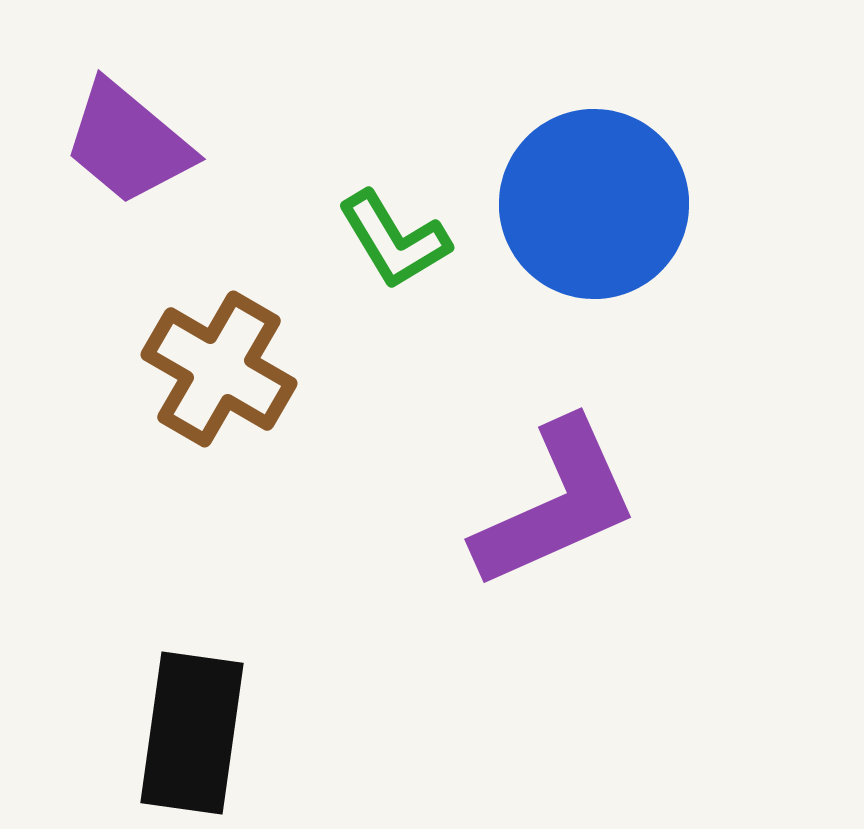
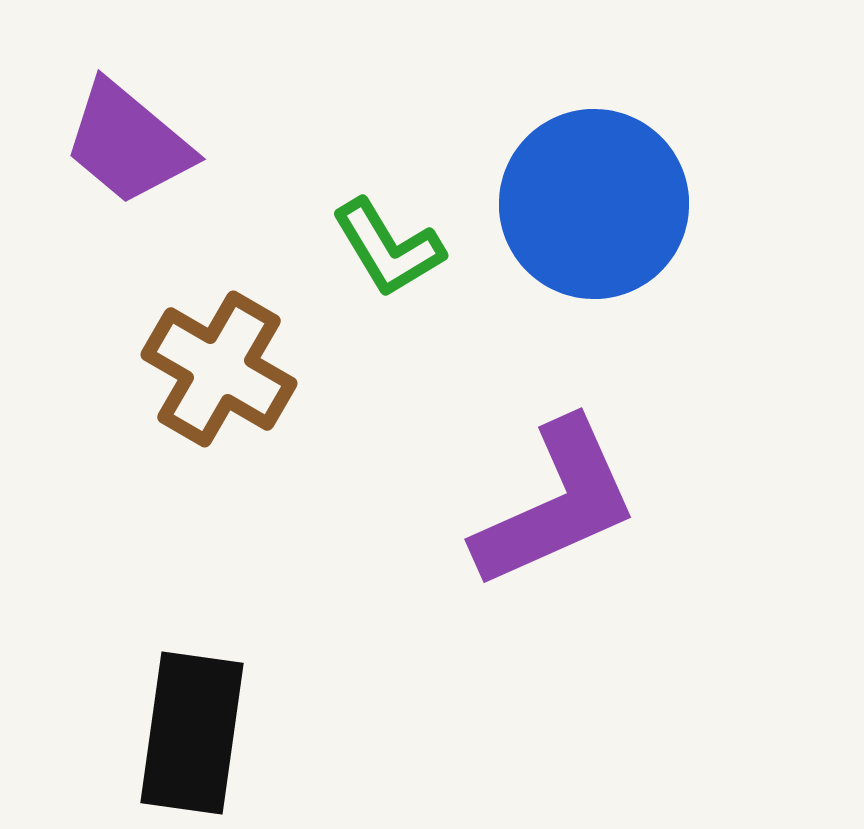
green L-shape: moved 6 px left, 8 px down
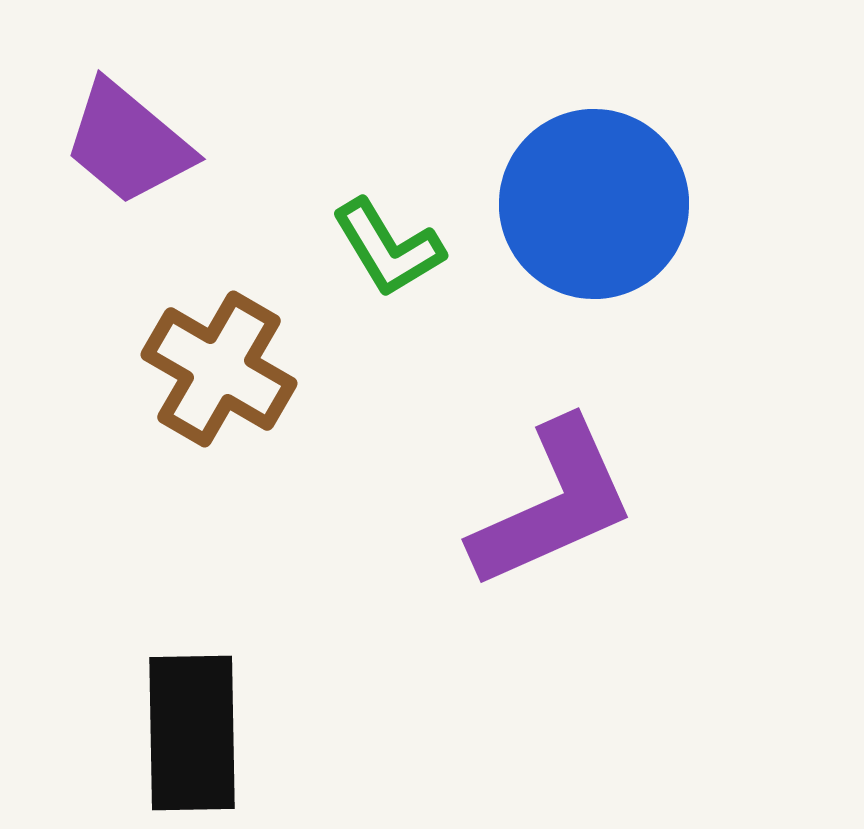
purple L-shape: moved 3 px left
black rectangle: rotated 9 degrees counterclockwise
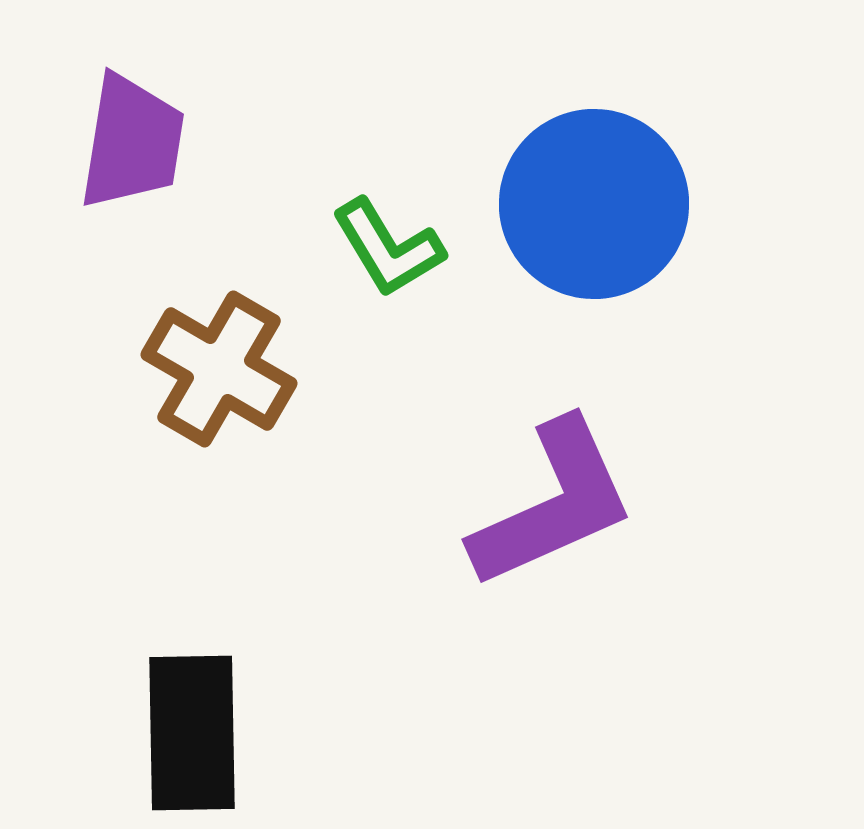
purple trapezoid: moved 4 px right, 1 px up; rotated 121 degrees counterclockwise
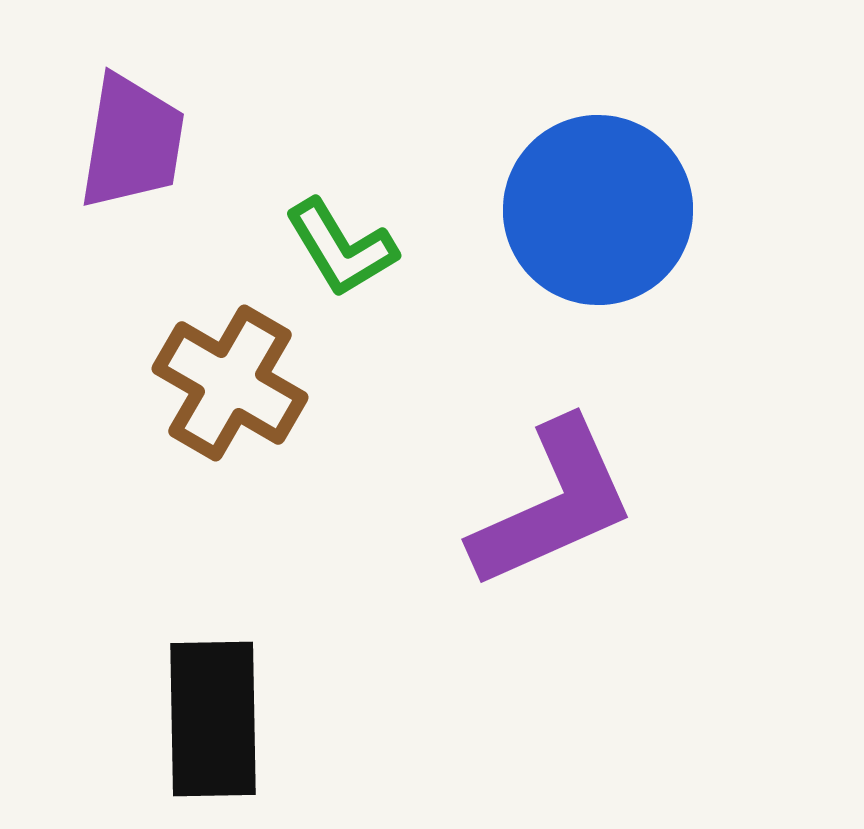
blue circle: moved 4 px right, 6 px down
green L-shape: moved 47 px left
brown cross: moved 11 px right, 14 px down
black rectangle: moved 21 px right, 14 px up
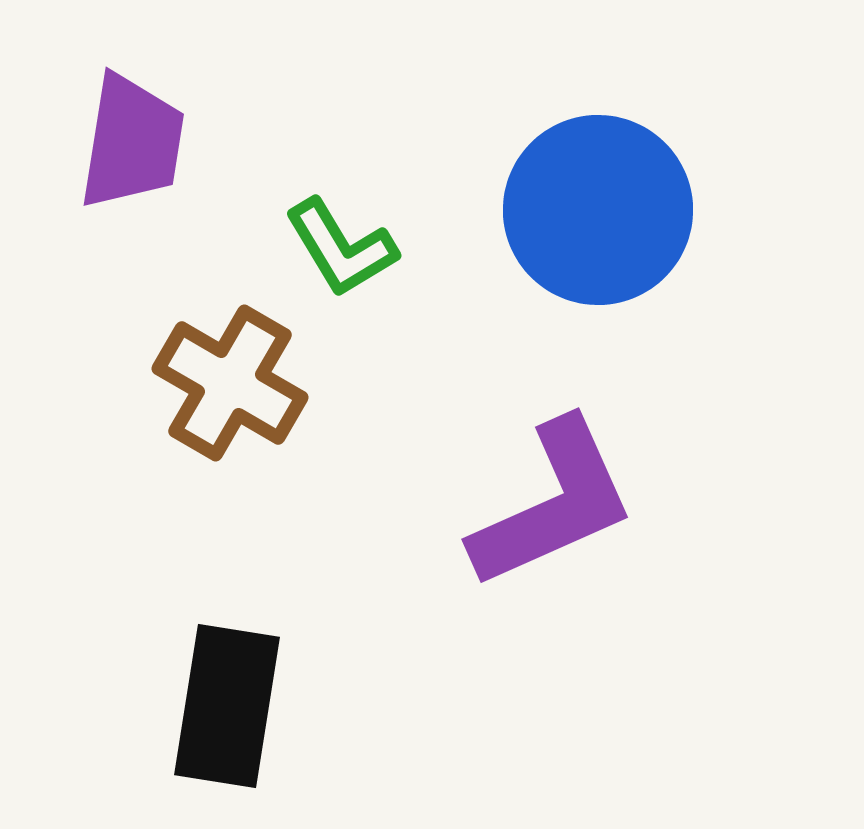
black rectangle: moved 14 px right, 13 px up; rotated 10 degrees clockwise
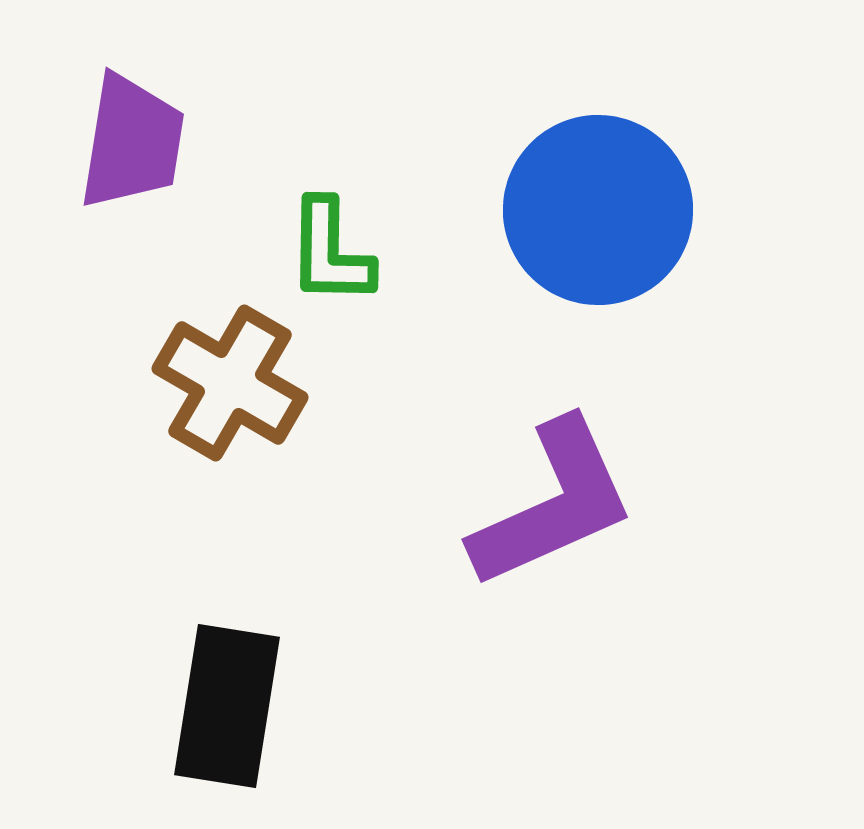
green L-shape: moved 11 px left, 4 px down; rotated 32 degrees clockwise
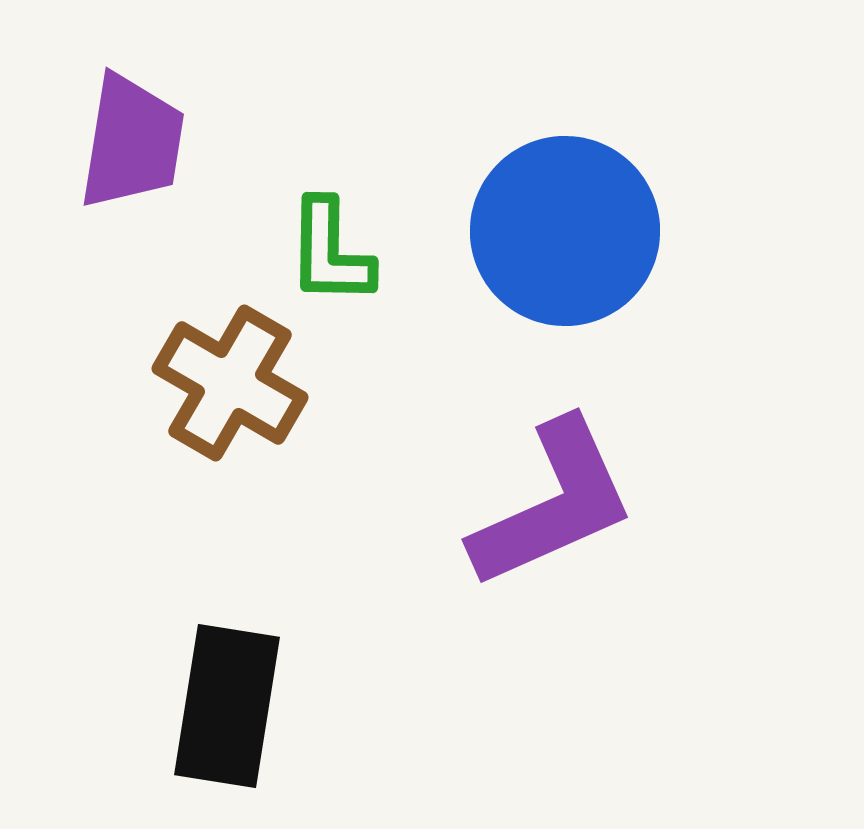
blue circle: moved 33 px left, 21 px down
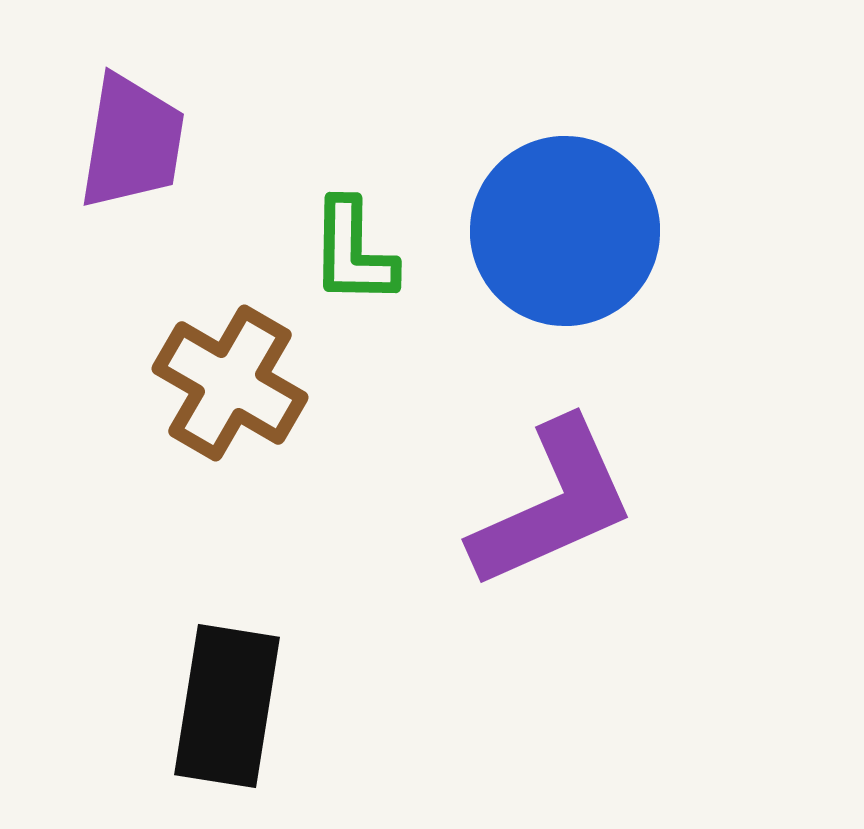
green L-shape: moved 23 px right
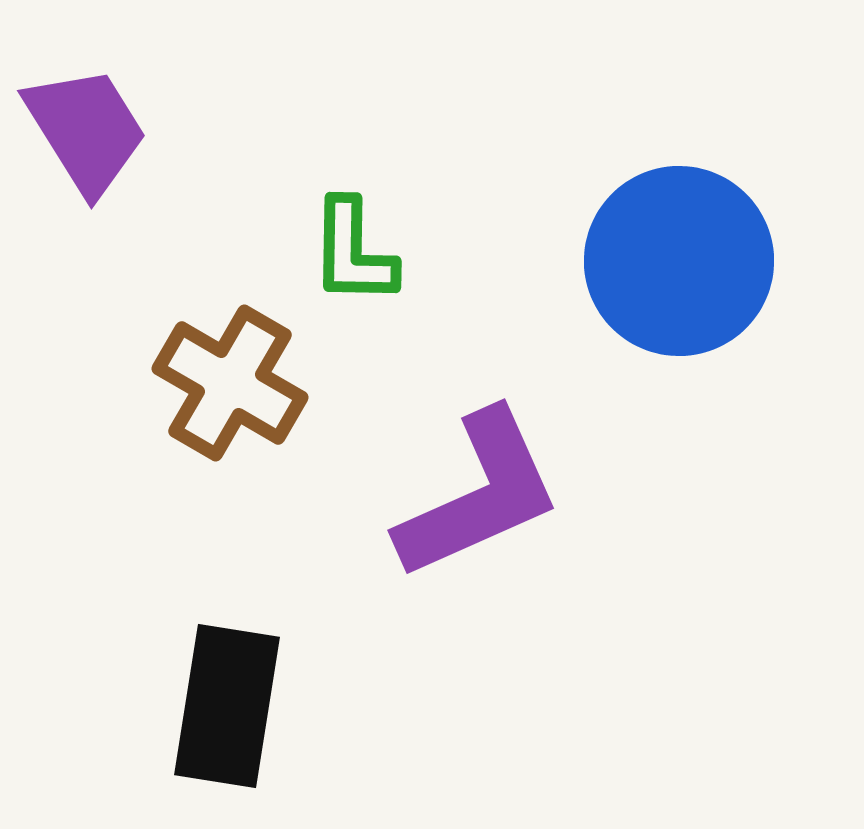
purple trapezoid: moved 46 px left, 12 px up; rotated 41 degrees counterclockwise
blue circle: moved 114 px right, 30 px down
purple L-shape: moved 74 px left, 9 px up
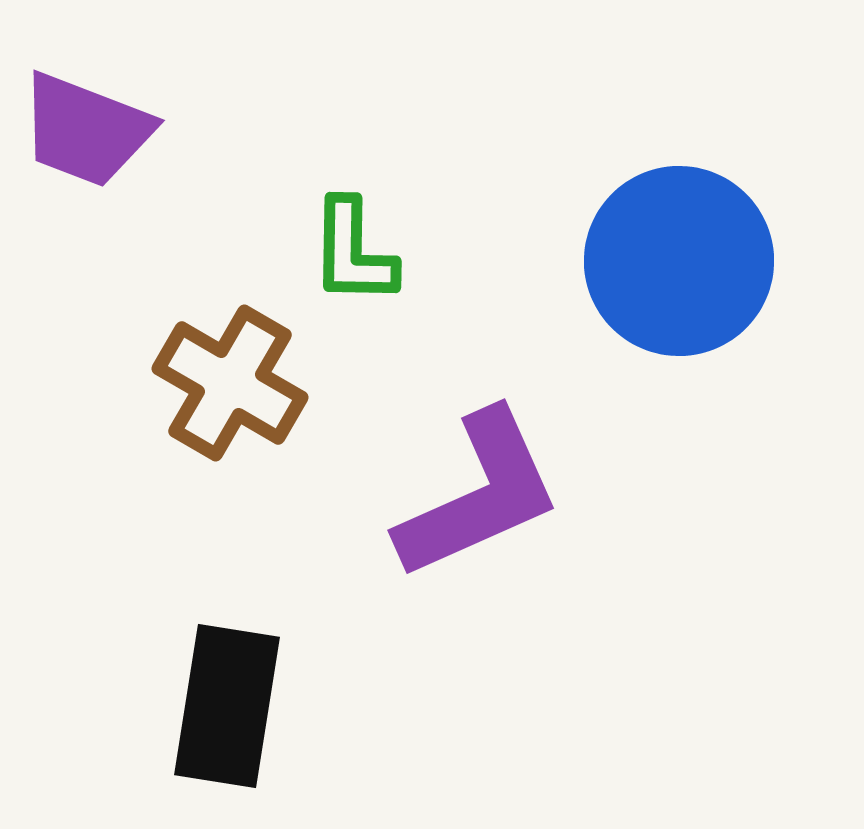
purple trapezoid: rotated 143 degrees clockwise
